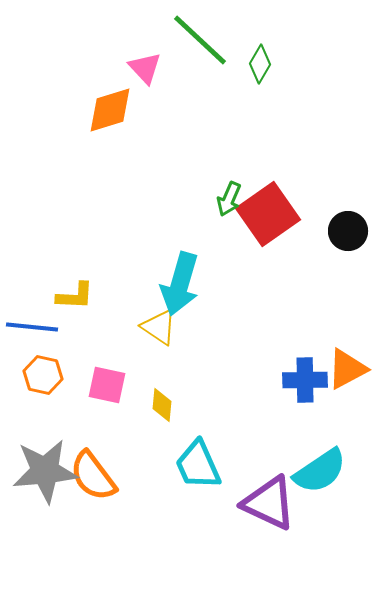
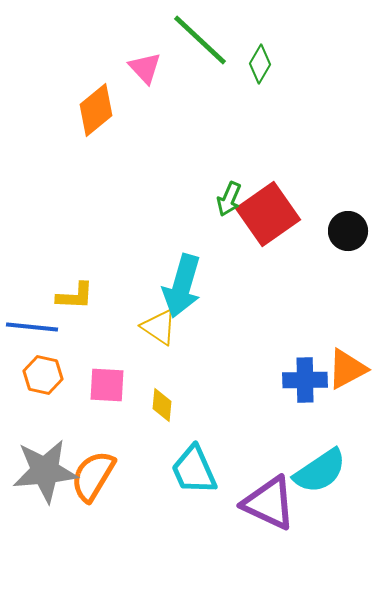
orange diamond: moved 14 px left; rotated 22 degrees counterclockwise
cyan arrow: moved 2 px right, 2 px down
pink square: rotated 9 degrees counterclockwise
cyan trapezoid: moved 4 px left, 5 px down
orange semicircle: rotated 68 degrees clockwise
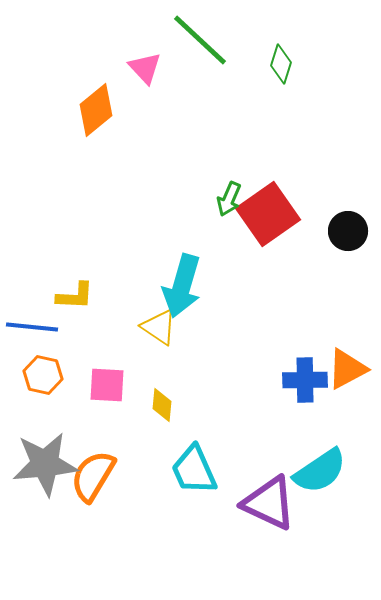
green diamond: moved 21 px right; rotated 12 degrees counterclockwise
gray star: moved 7 px up
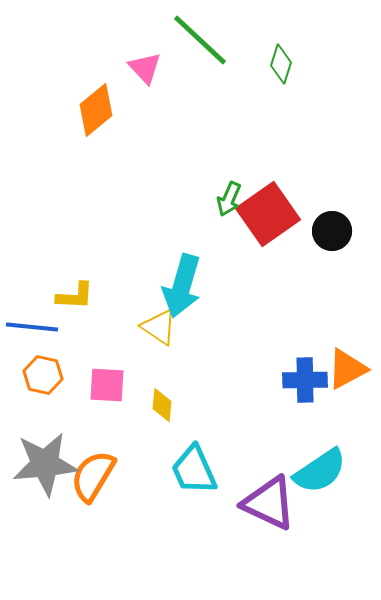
black circle: moved 16 px left
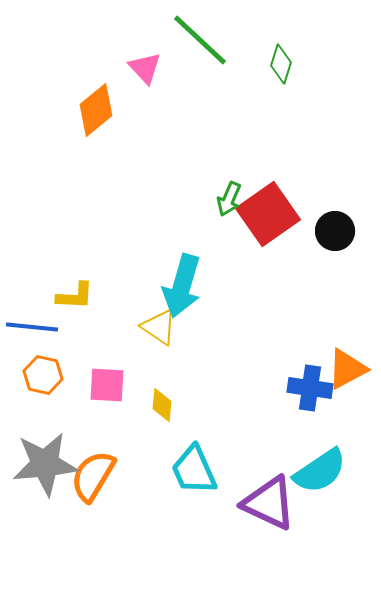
black circle: moved 3 px right
blue cross: moved 5 px right, 8 px down; rotated 9 degrees clockwise
